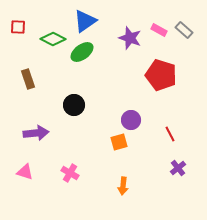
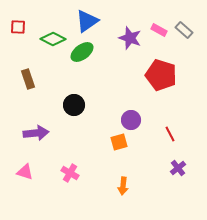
blue triangle: moved 2 px right
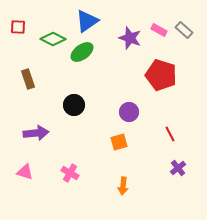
purple circle: moved 2 px left, 8 px up
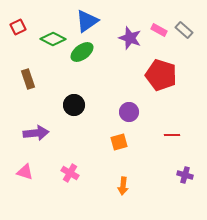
red square: rotated 28 degrees counterclockwise
red line: moved 2 px right, 1 px down; rotated 63 degrees counterclockwise
purple cross: moved 7 px right, 7 px down; rotated 35 degrees counterclockwise
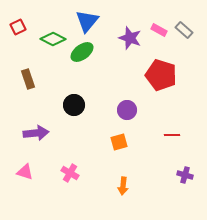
blue triangle: rotated 15 degrees counterclockwise
purple circle: moved 2 px left, 2 px up
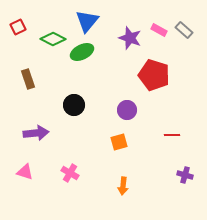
green ellipse: rotated 10 degrees clockwise
red pentagon: moved 7 px left
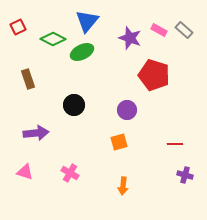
red line: moved 3 px right, 9 px down
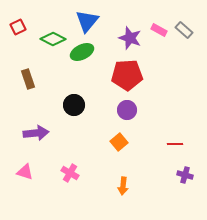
red pentagon: moved 27 px left; rotated 20 degrees counterclockwise
orange square: rotated 24 degrees counterclockwise
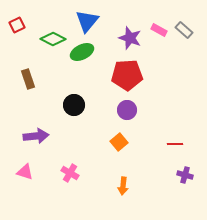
red square: moved 1 px left, 2 px up
purple arrow: moved 3 px down
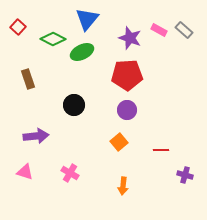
blue triangle: moved 2 px up
red square: moved 1 px right, 2 px down; rotated 21 degrees counterclockwise
red line: moved 14 px left, 6 px down
